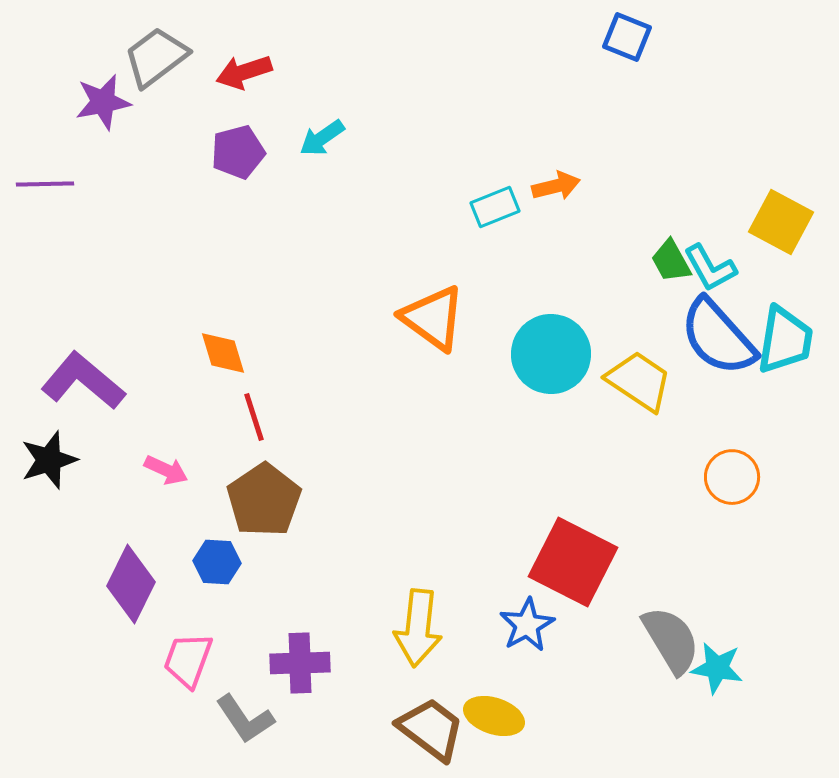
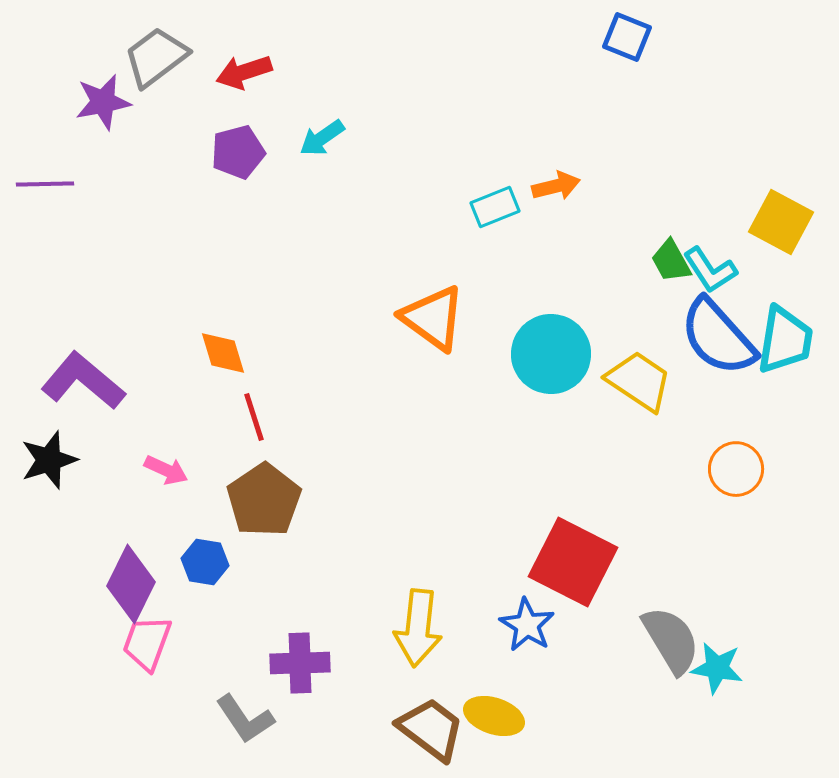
cyan L-shape: moved 2 px down; rotated 4 degrees counterclockwise
orange circle: moved 4 px right, 8 px up
blue hexagon: moved 12 px left; rotated 6 degrees clockwise
blue star: rotated 12 degrees counterclockwise
pink trapezoid: moved 41 px left, 17 px up
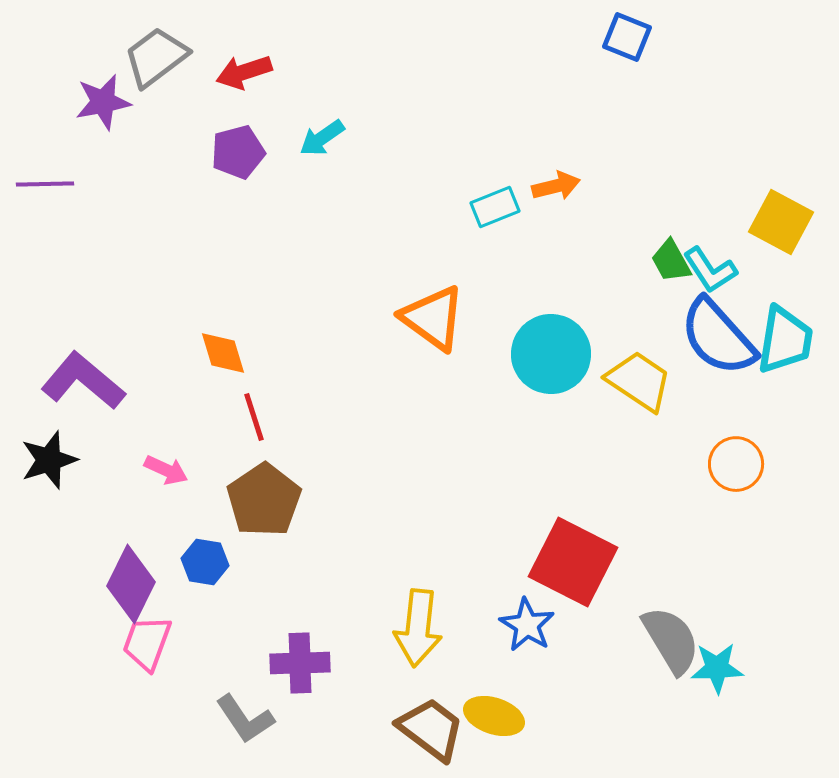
orange circle: moved 5 px up
cyan star: rotated 12 degrees counterclockwise
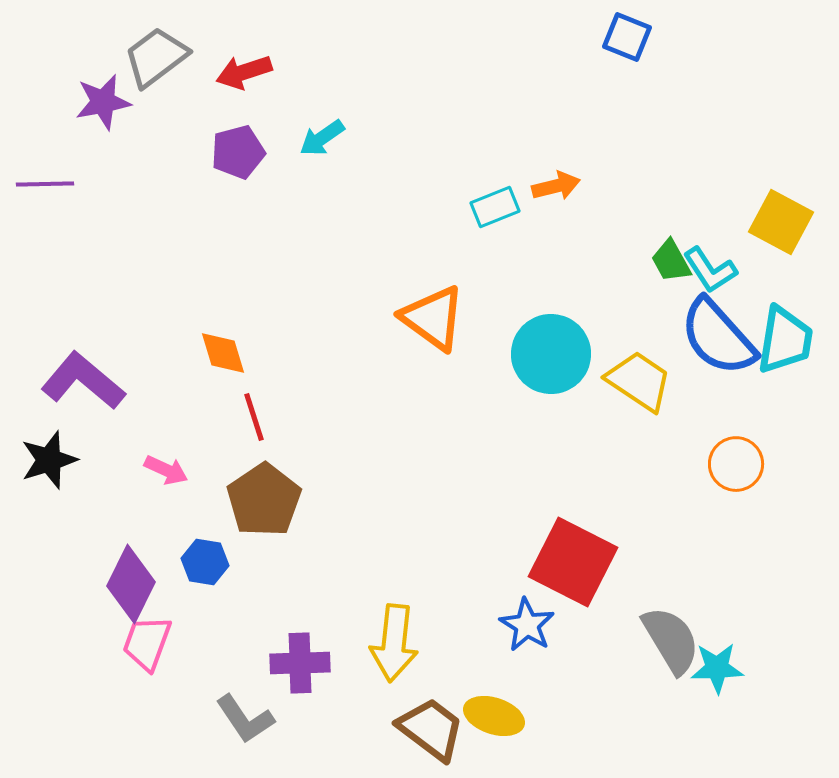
yellow arrow: moved 24 px left, 15 px down
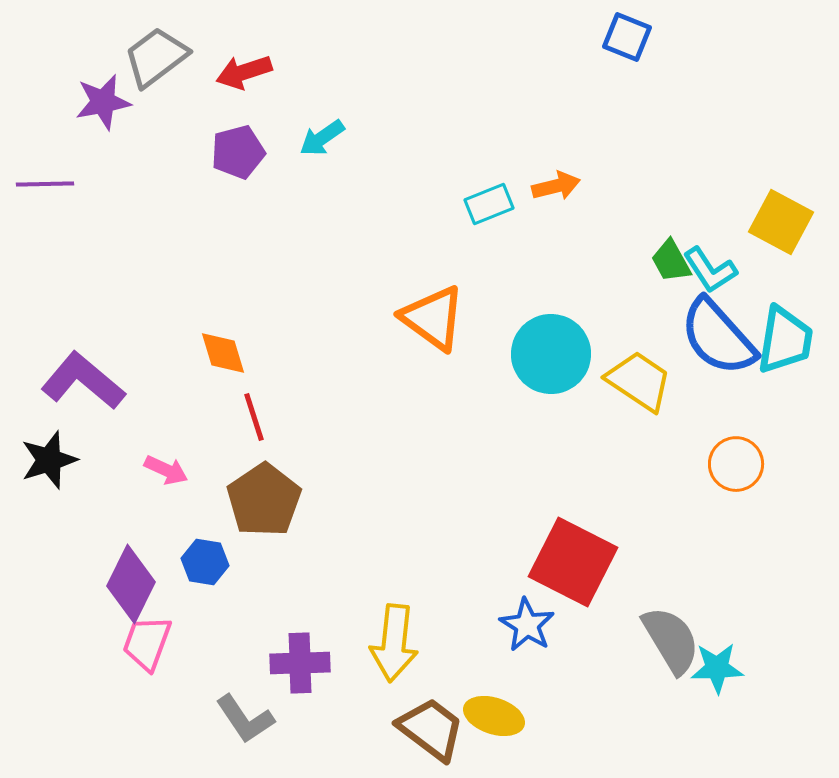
cyan rectangle: moved 6 px left, 3 px up
